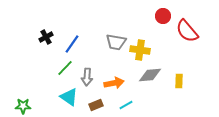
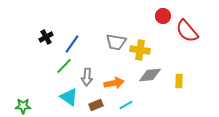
green line: moved 1 px left, 2 px up
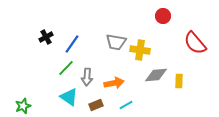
red semicircle: moved 8 px right, 12 px down
green line: moved 2 px right, 2 px down
gray diamond: moved 6 px right
green star: rotated 21 degrees counterclockwise
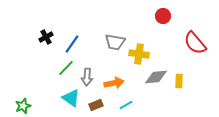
gray trapezoid: moved 1 px left
yellow cross: moved 1 px left, 4 px down
gray diamond: moved 2 px down
cyan triangle: moved 2 px right, 1 px down
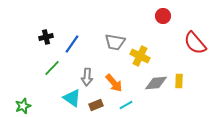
black cross: rotated 16 degrees clockwise
yellow cross: moved 1 px right, 2 px down; rotated 18 degrees clockwise
green line: moved 14 px left
gray diamond: moved 6 px down
orange arrow: rotated 60 degrees clockwise
cyan triangle: moved 1 px right
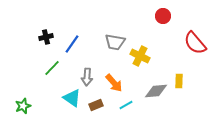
gray diamond: moved 8 px down
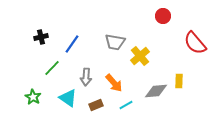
black cross: moved 5 px left
yellow cross: rotated 24 degrees clockwise
gray arrow: moved 1 px left
cyan triangle: moved 4 px left
green star: moved 10 px right, 9 px up; rotated 21 degrees counterclockwise
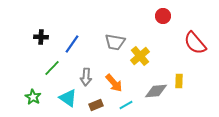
black cross: rotated 16 degrees clockwise
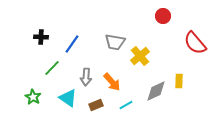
orange arrow: moved 2 px left, 1 px up
gray diamond: rotated 20 degrees counterclockwise
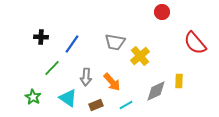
red circle: moved 1 px left, 4 px up
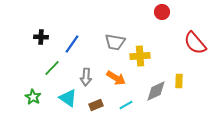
yellow cross: rotated 36 degrees clockwise
orange arrow: moved 4 px right, 4 px up; rotated 18 degrees counterclockwise
